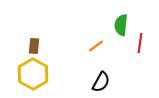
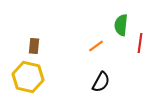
yellow hexagon: moved 5 px left, 3 px down; rotated 16 degrees counterclockwise
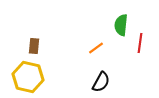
orange line: moved 2 px down
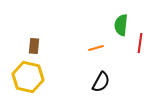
orange line: rotated 21 degrees clockwise
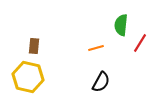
red line: rotated 24 degrees clockwise
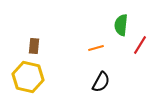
red line: moved 2 px down
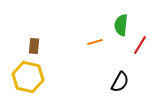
orange line: moved 1 px left, 6 px up
black semicircle: moved 19 px right
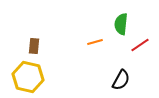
green semicircle: moved 1 px up
red line: rotated 24 degrees clockwise
black semicircle: moved 1 px right, 2 px up
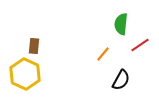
orange line: moved 8 px right, 12 px down; rotated 35 degrees counterclockwise
yellow hexagon: moved 3 px left, 3 px up; rotated 12 degrees clockwise
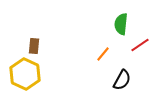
black semicircle: moved 1 px right
